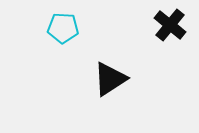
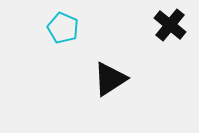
cyan pentagon: rotated 20 degrees clockwise
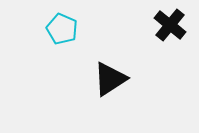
cyan pentagon: moved 1 px left, 1 px down
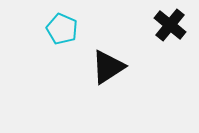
black triangle: moved 2 px left, 12 px up
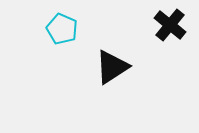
black triangle: moved 4 px right
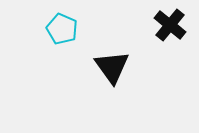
black triangle: rotated 33 degrees counterclockwise
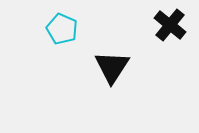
black triangle: rotated 9 degrees clockwise
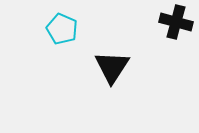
black cross: moved 6 px right, 3 px up; rotated 24 degrees counterclockwise
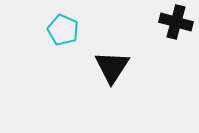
cyan pentagon: moved 1 px right, 1 px down
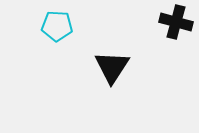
cyan pentagon: moved 6 px left, 4 px up; rotated 20 degrees counterclockwise
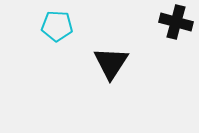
black triangle: moved 1 px left, 4 px up
